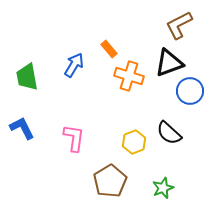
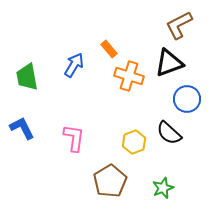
blue circle: moved 3 px left, 8 px down
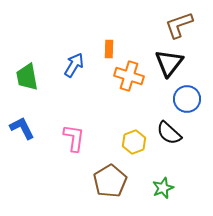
brown L-shape: rotated 8 degrees clockwise
orange rectangle: rotated 42 degrees clockwise
black triangle: rotated 32 degrees counterclockwise
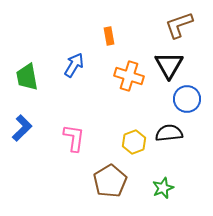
orange rectangle: moved 13 px up; rotated 12 degrees counterclockwise
black triangle: moved 2 px down; rotated 8 degrees counterclockwise
blue L-shape: rotated 72 degrees clockwise
black semicircle: rotated 132 degrees clockwise
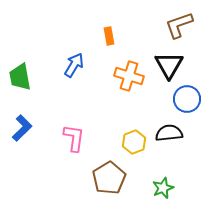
green trapezoid: moved 7 px left
brown pentagon: moved 1 px left, 3 px up
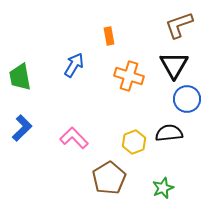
black triangle: moved 5 px right
pink L-shape: rotated 52 degrees counterclockwise
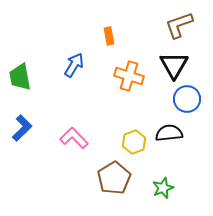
brown pentagon: moved 5 px right
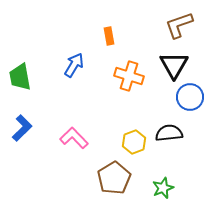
blue circle: moved 3 px right, 2 px up
